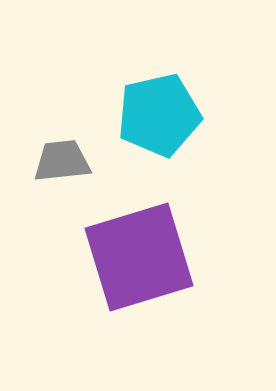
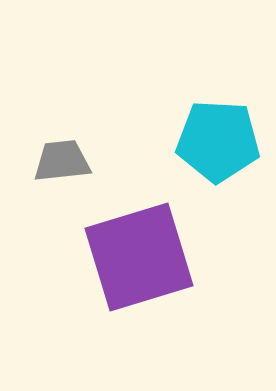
cyan pentagon: moved 59 px right, 26 px down; rotated 16 degrees clockwise
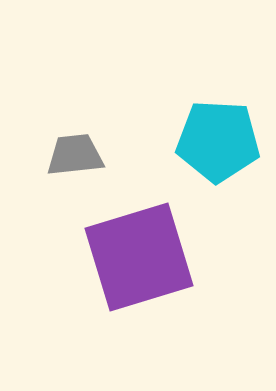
gray trapezoid: moved 13 px right, 6 px up
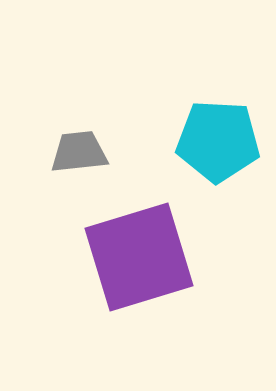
gray trapezoid: moved 4 px right, 3 px up
